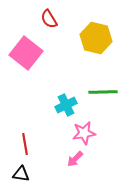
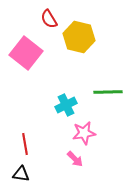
yellow hexagon: moved 17 px left, 1 px up
green line: moved 5 px right
pink arrow: rotated 90 degrees counterclockwise
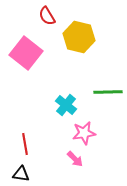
red semicircle: moved 2 px left, 3 px up
cyan cross: rotated 25 degrees counterclockwise
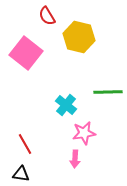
red line: rotated 20 degrees counterclockwise
pink arrow: rotated 48 degrees clockwise
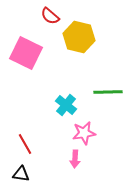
red semicircle: moved 3 px right; rotated 18 degrees counterclockwise
pink square: rotated 12 degrees counterclockwise
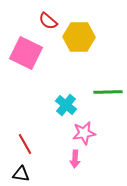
red semicircle: moved 2 px left, 5 px down
yellow hexagon: rotated 12 degrees counterclockwise
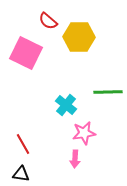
red line: moved 2 px left
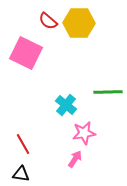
yellow hexagon: moved 14 px up
pink arrow: rotated 150 degrees counterclockwise
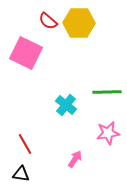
green line: moved 1 px left
pink star: moved 24 px right
red line: moved 2 px right
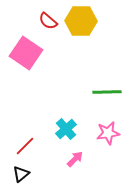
yellow hexagon: moved 2 px right, 2 px up
pink square: rotated 8 degrees clockwise
cyan cross: moved 24 px down; rotated 10 degrees clockwise
red line: moved 2 px down; rotated 75 degrees clockwise
pink arrow: rotated 12 degrees clockwise
black triangle: rotated 48 degrees counterclockwise
